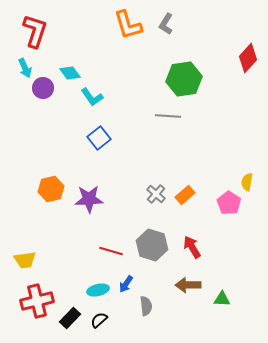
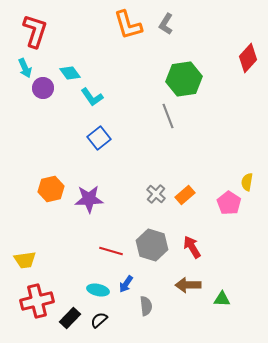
gray line: rotated 65 degrees clockwise
cyan ellipse: rotated 25 degrees clockwise
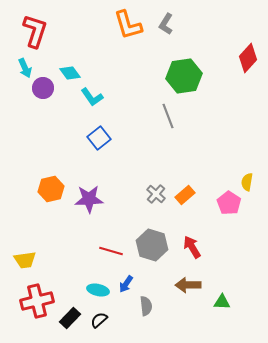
green hexagon: moved 3 px up
green triangle: moved 3 px down
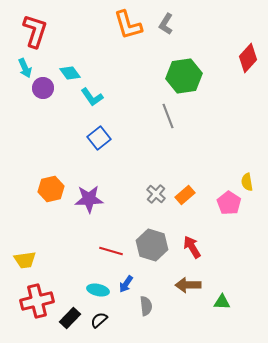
yellow semicircle: rotated 18 degrees counterclockwise
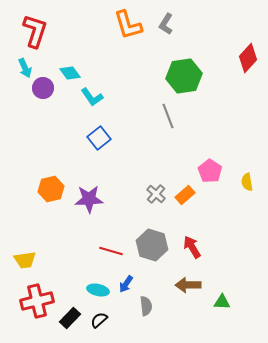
pink pentagon: moved 19 px left, 32 px up
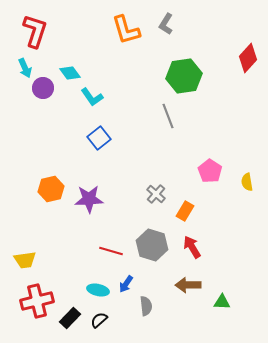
orange L-shape: moved 2 px left, 5 px down
orange rectangle: moved 16 px down; rotated 18 degrees counterclockwise
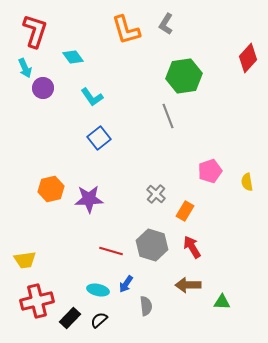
cyan diamond: moved 3 px right, 16 px up
pink pentagon: rotated 20 degrees clockwise
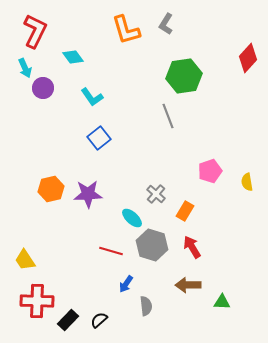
red L-shape: rotated 8 degrees clockwise
purple star: moved 1 px left, 5 px up
yellow trapezoid: rotated 65 degrees clockwise
cyan ellipse: moved 34 px right, 72 px up; rotated 30 degrees clockwise
red cross: rotated 16 degrees clockwise
black rectangle: moved 2 px left, 2 px down
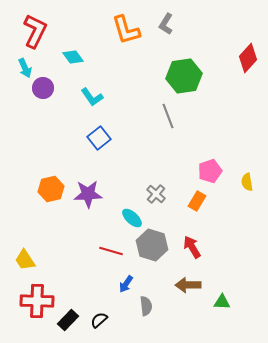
orange rectangle: moved 12 px right, 10 px up
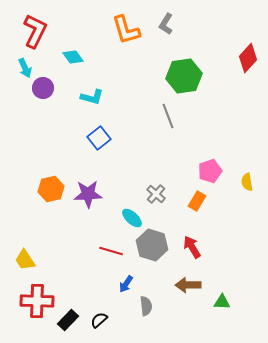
cyan L-shape: rotated 40 degrees counterclockwise
